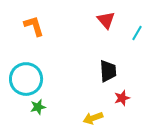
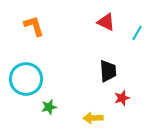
red triangle: moved 2 px down; rotated 24 degrees counterclockwise
green star: moved 11 px right
yellow arrow: rotated 18 degrees clockwise
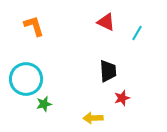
green star: moved 5 px left, 3 px up
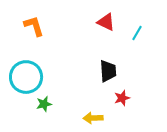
cyan circle: moved 2 px up
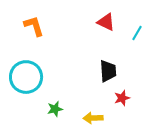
green star: moved 11 px right, 5 px down
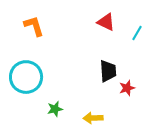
red star: moved 5 px right, 10 px up
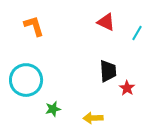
cyan circle: moved 3 px down
red star: rotated 21 degrees counterclockwise
green star: moved 2 px left
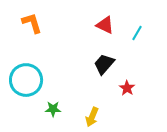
red triangle: moved 1 px left, 3 px down
orange L-shape: moved 2 px left, 3 px up
black trapezoid: moved 4 px left, 7 px up; rotated 135 degrees counterclockwise
green star: rotated 14 degrees clockwise
yellow arrow: moved 1 px left, 1 px up; rotated 66 degrees counterclockwise
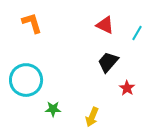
black trapezoid: moved 4 px right, 2 px up
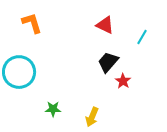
cyan line: moved 5 px right, 4 px down
cyan circle: moved 7 px left, 8 px up
red star: moved 4 px left, 7 px up
